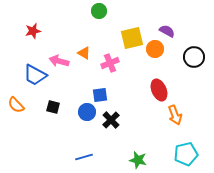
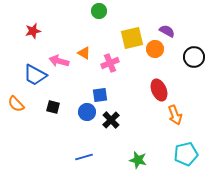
orange semicircle: moved 1 px up
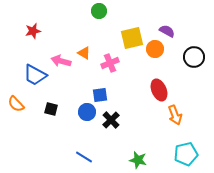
pink arrow: moved 2 px right
black square: moved 2 px left, 2 px down
blue line: rotated 48 degrees clockwise
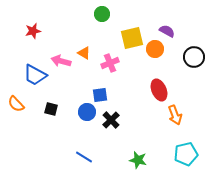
green circle: moved 3 px right, 3 px down
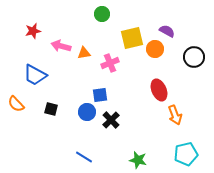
orange triangle: rotated 40 degrees counterclockwise
pink arrow: moved 15 px up
